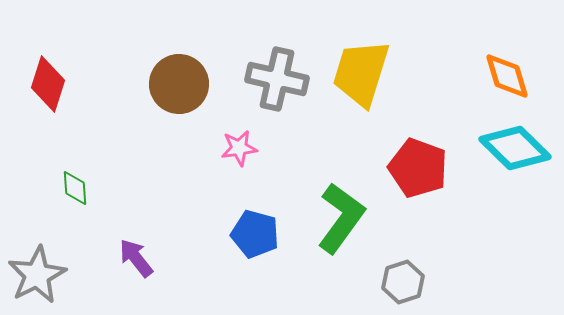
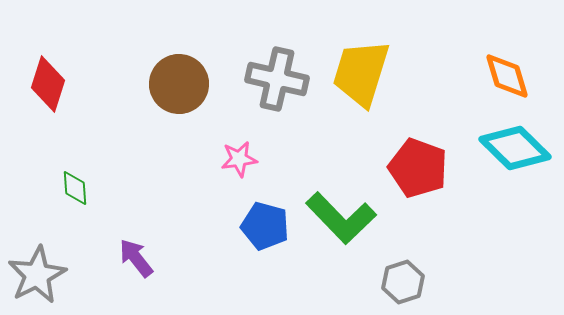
pink star: moved 11 px down
green L-shape: rotated 100 degrees clockwise
blue pentagon: moved 10 px right, 8 px up
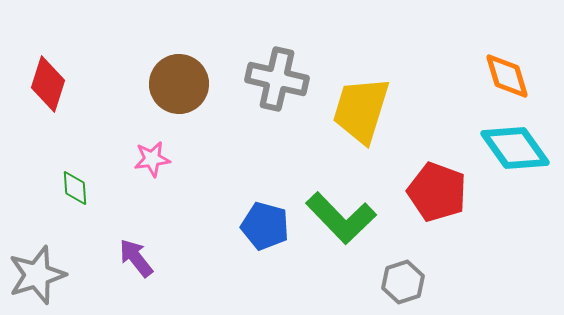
yellow trapezoid: moved 37 px down
cyan diamond: rotated 10 degrees clockwise
pink star: moved 87 px left
red pentagon: moved 19 px right, 24 px down
gray star: rotated 10 degrees clockwise
